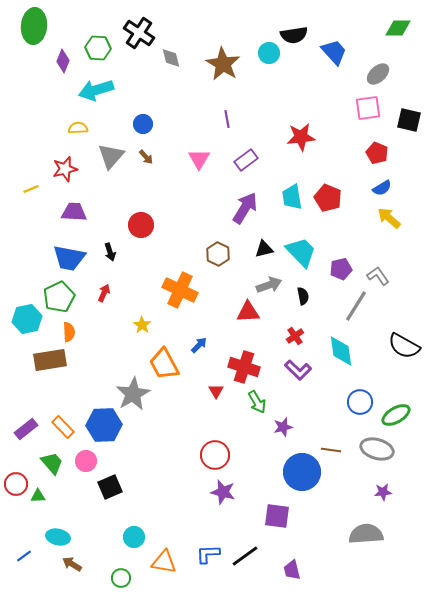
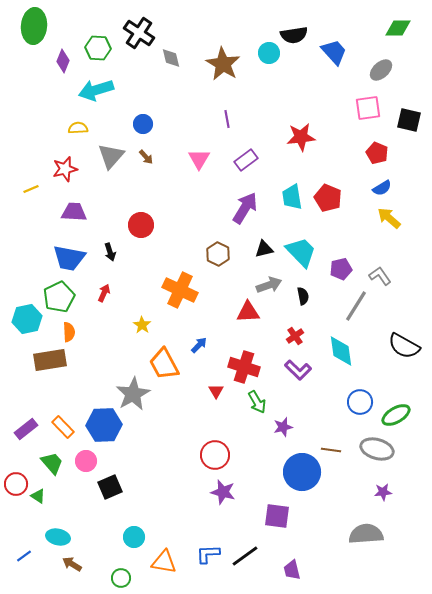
gray ellipse at (378, 74): moved 3 px right, 4 px up
gray L-shape at (378, 276): moved 2 px right
green triangle at (38, 496): rotated 35 degrees clockwise
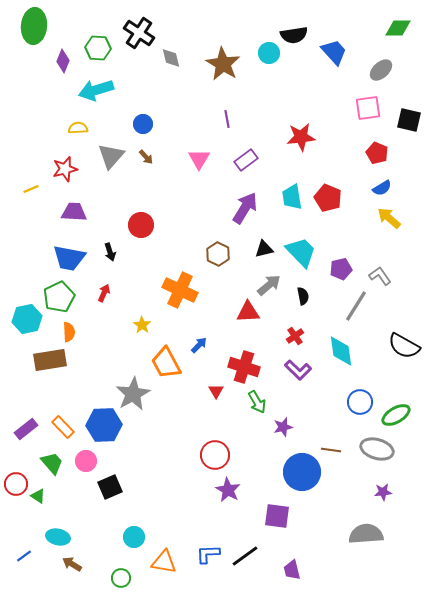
gray arrow at (269, 285): rotated 20 degrees counterclockwise
orange trapezoid at (164, 364): moved 2 px right, 1 px up
purple star at (223, 492): moved 5 px right, 2 px up; rotated 15 degrees clockwise
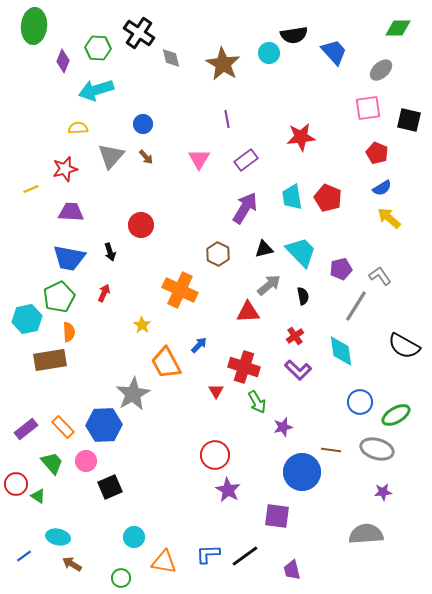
purple trapezoid at (74, 212): moved 3 px left
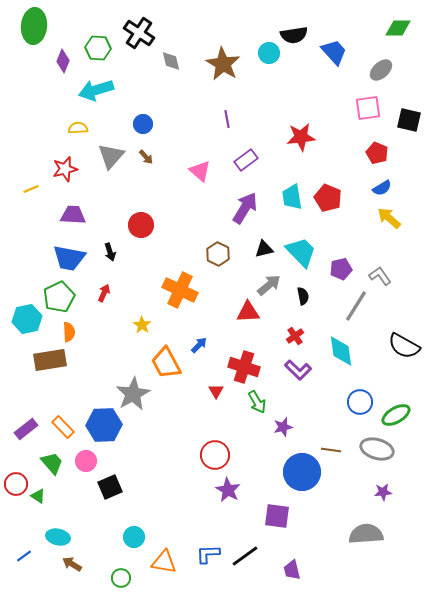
gray diamond at (171, 58): moved 3 px down
pink triangle at (199, 159): moved 1 px right, 12 px down; rotated 20 degrees counterclockwise
purple trapezoid at (71, 212): moved 2 px right, 3 px down
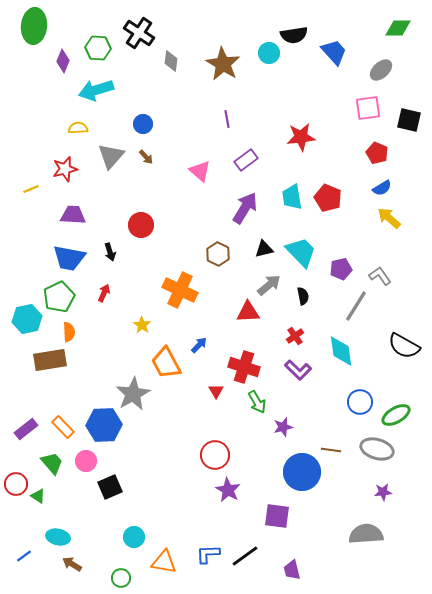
gray diamond at (171, 61): rotated 20 degrees clockwise
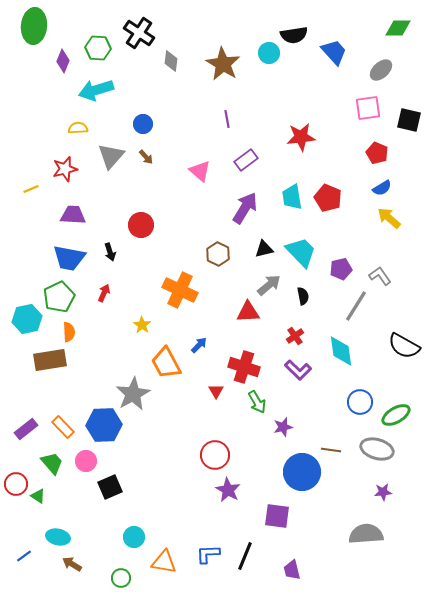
black line at (245, 556): rotated 32 degrees counterclockwise
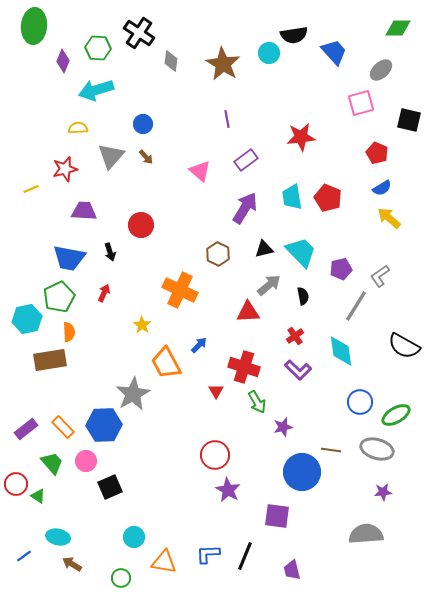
pink square at (368, 108): moved 7 px left, 5 px up; rotated 8 degrees counterclockwise
purple trapezoid at (73, 215): moved 11 px right, 4 px up
gray L-shape at (380, 276): rotated 90 degrees counterclockwise
